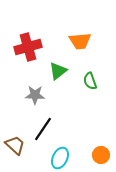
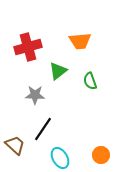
cyan ellipse: rotated 55 degrees counterclockwise
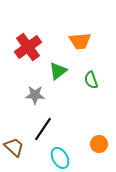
red cross: rotated 20 degrees counterclockwise
green semicircle: moved 1 px right, 1 px up
brown trapezoid: moved 1 px left, 2 px down
orange circle: moved 2 px left, 11 px up
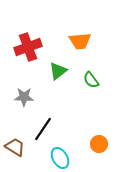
red cross: rotated 16 degrees clockwise
green semicircle: rotated 18 degrees counterclockwise
gray star: moved 11 px left, 2 px down
brown trapezoid: moved 1 px right; rotated 10 degrees counterclockwise
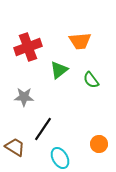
green triangle: moved 1 px right, 1 px up
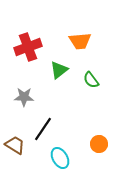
brown trapezoid: moved 2 px up
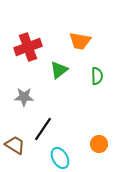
orange trapezoid: rotated 15 degrees clockwise
green semicircle: moved 6 px right, 4 px up; rotated 144 degrees counterclockwise
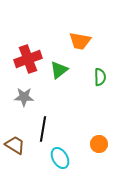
red cross: moved 12 px down
green semicircle: moved 3 px right, 1 px down
black line: rotated 25 degrees counterclockwise
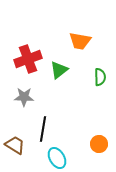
cyan ellipse: moved 3 px left
